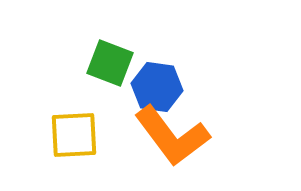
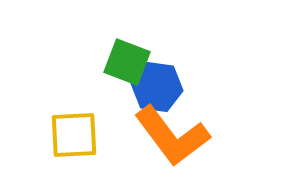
green square: moved 17 px right, 1 px up
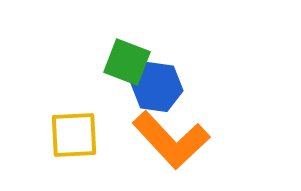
orange L-shape: moved 1 px left, 4 px down; rotated 6 degrees counterclockwise
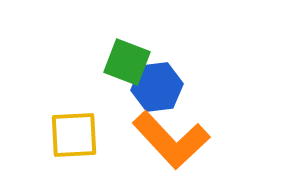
blue hexagon: rotated 15 degrees counterclockwise
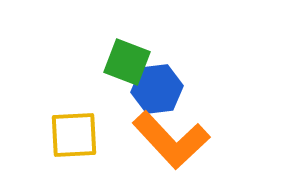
blue hexagon: moved 2 px down
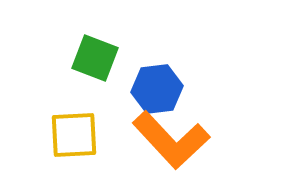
green square: moved 32 px left, 4 px up
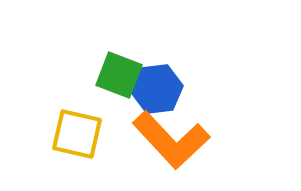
green square: moved 24 px right, 17 px down
yellow square: moved 3 px right, 1 px up; rotated 16 degrees clockwise
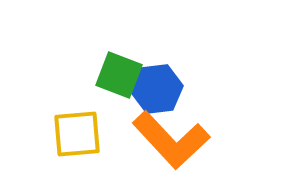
yellow square: rotated 18 degrees counterclockwise
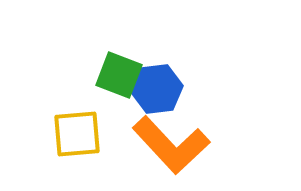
orange L-shape: moved 5 px down
